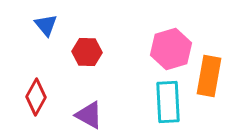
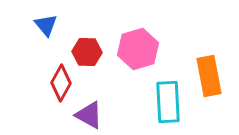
pink hexagon: moved 33 px left
orange rectangle: rotated 21 degrees counterclockwise
red diamond: moved 25 px right, 14 px up
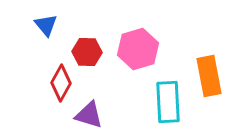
purple triangle: rotated 12 degrees counterclockwise
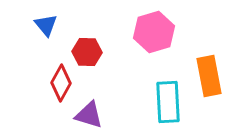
pink hexagon: moved 16 px right, 17 px up
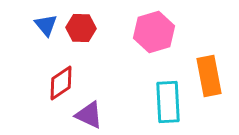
red hexagon: moved 6 px left, 24 px up
red diamond: rotated 27 degrees clockwise
purple triangle: rotated 8 degrees clockwise
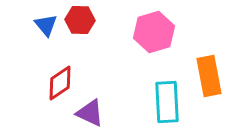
red hexagon: moved 1 px left, 8 px up
red diamond: moved 1 px left
cyan rectangle: moved 1 px left
purple triangle: moved 1 px right, 2 px up
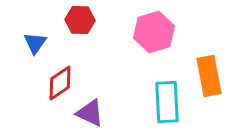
blue triangle: moved 11 px left, 18 px down; rotated 15 degrees clockwise
